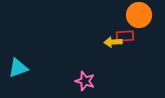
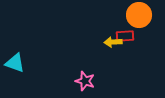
cyan triangle: moved 3 px left, 5 px up; rotated 40 degrees clockwise
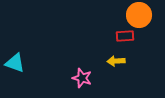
yellow arrow: moved 3 px right, 19 px down
pink star: moved 3 px left, 3 px up
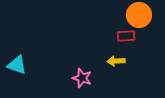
red rectangle: moved 1 px right
cyan triangle: moved 2 px right, 2 px down
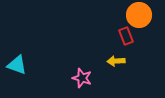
red rectangle: rotated 72 degrees clockwise
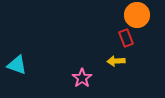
orange circle: moved 2 px left
red rectangle: moved 2 px down
pink star: rotated 18 degrees clockwise
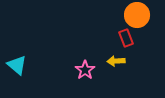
cyan triangle: rotated 20 degrees clockwise
pink star: moved 3 px right, 8 px up
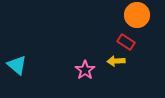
red rectangle: moved 4 px down; rotated 36 degrees counterclockwise
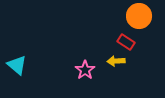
orange circle: moved 2 px right, 1 px down
